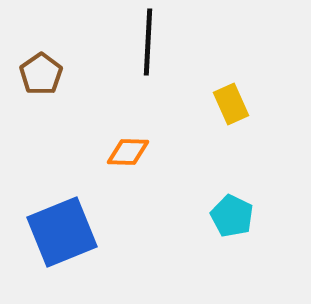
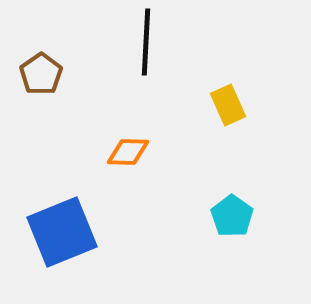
black line: moved 2 px left
yellow rectangle: moved 3 px left, 1 px down
cyan pentagon: rotated 9 degrees clockwise
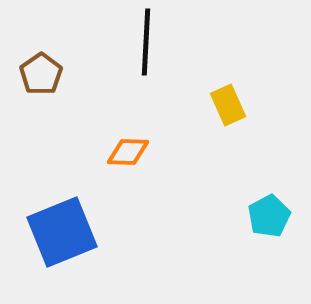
cyan pentagon: moved 37 px right; rotated 9 degrees clockwise
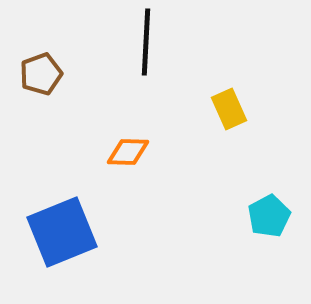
brown pentagon: rotated 15 degrees clockwise
yellow rectangle: moved 1 px right, 4 px down
